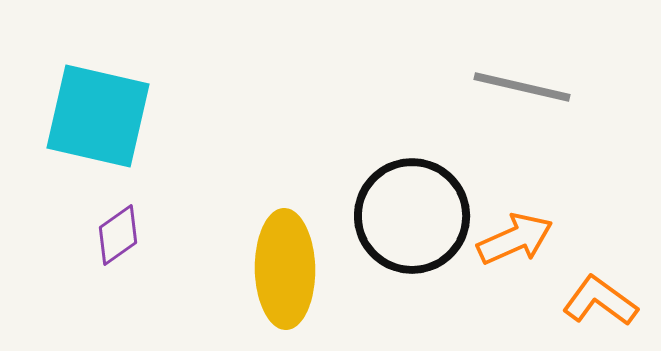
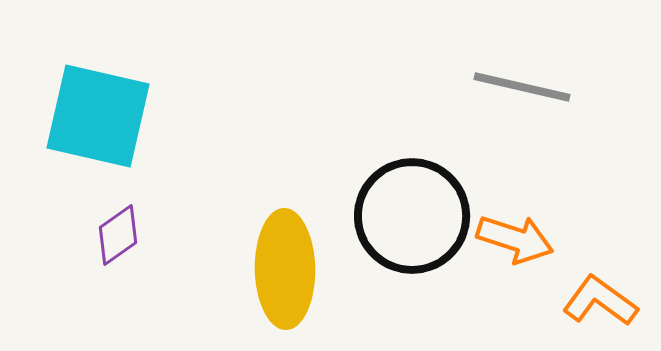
orange arrow: rotated 42 degrees clockwise
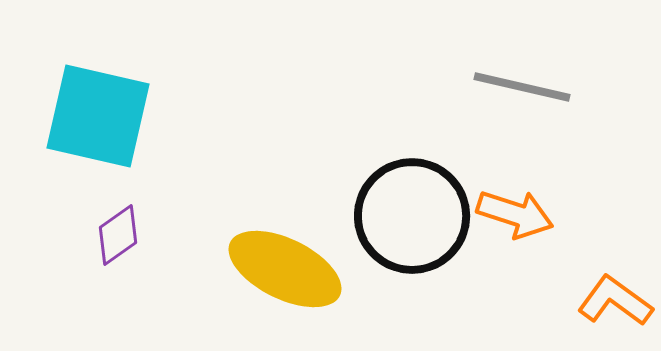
orange arrow: moved 25 px up
yellow ellipse: rotated 63 degrees counterclockwise
orange L-shape: moved 15 px right
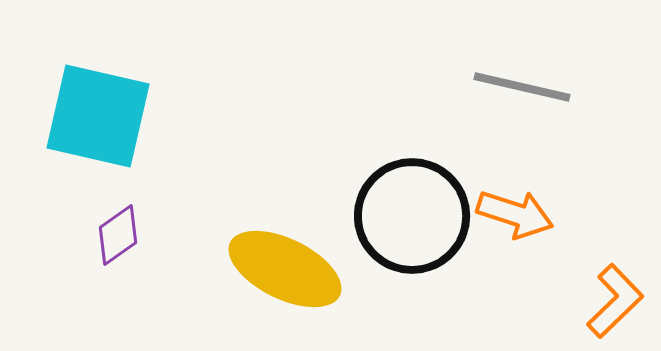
orange L-shape: rotated 100 degrees clockwise
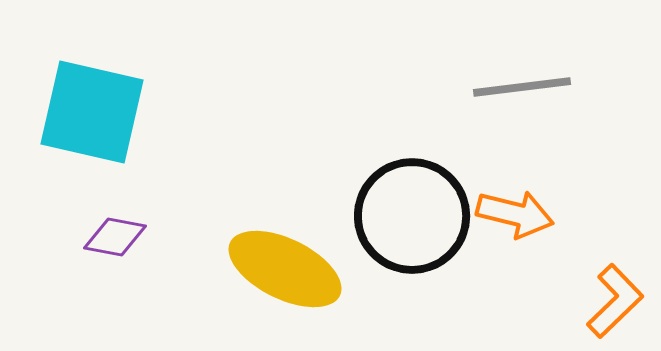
gray line: rotated 20 degrees counterclockwise
cyan square: moved 6 px left, 4 px up
orange arrow: rotated 4 degrees counterclockwise
purple diamond: moved 3 px left, 2 px down; rotated 46 degrees clockwise
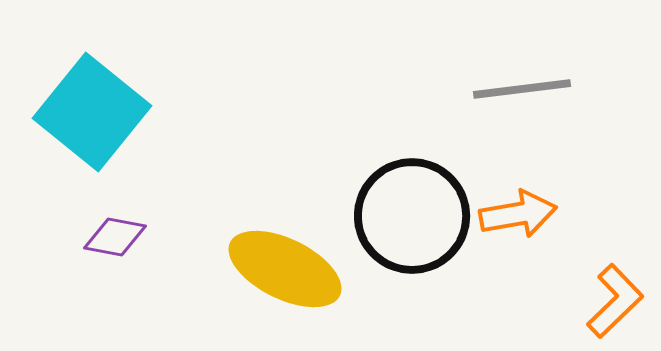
gray line: moved 2 px down
cyan square: rotated 26 degrees clockwise
orange arrow: moved 3 px right; rotated 24 degrees counterclockwise
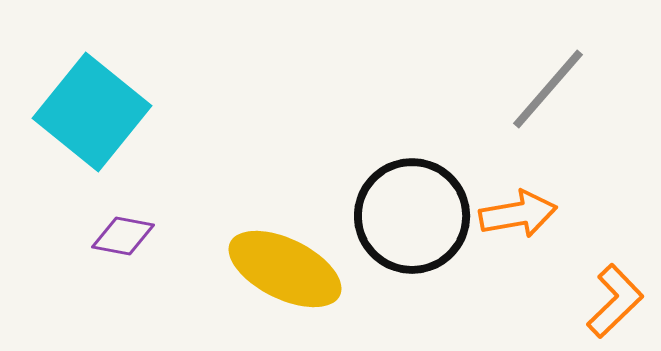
gray line: moved 26 px right; rotated 42 degrees counterclockwise
purple diamond: moved 8 px right, 1 px up
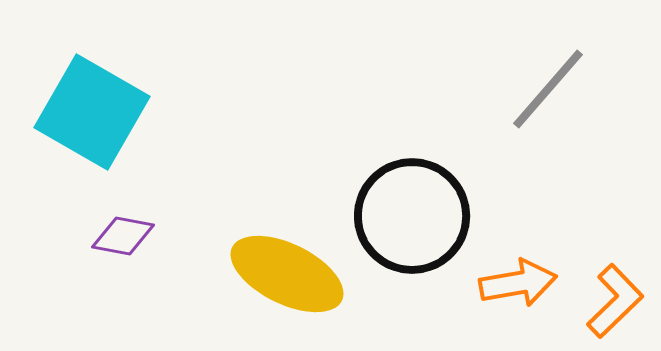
cyan square: rotated 9 degrees counterclockwise
orange arrow: moved 69 px down
yellow ellipse: moved 2 px right, 5 px down
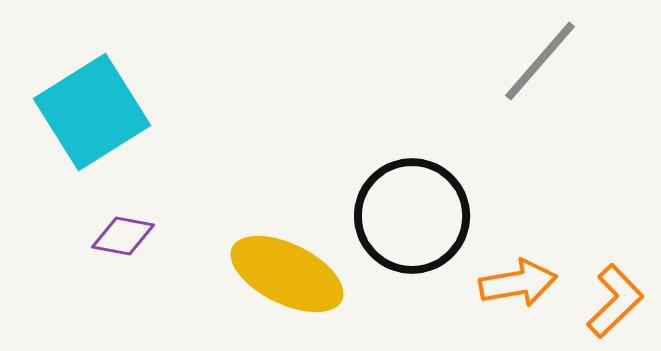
gray line: moved 8 px left, 28 px up
cyan square: rotated 28 degrees clockwise
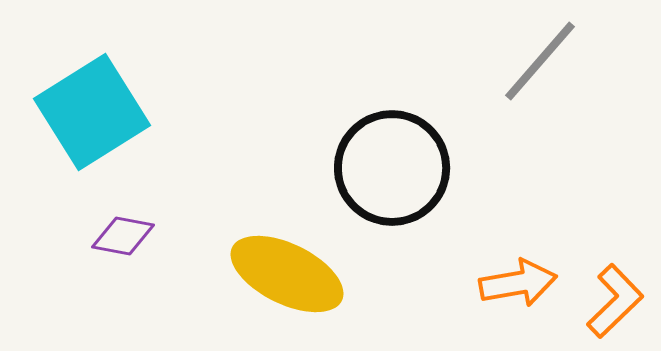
black circle: moved 20 px left, 48 px up
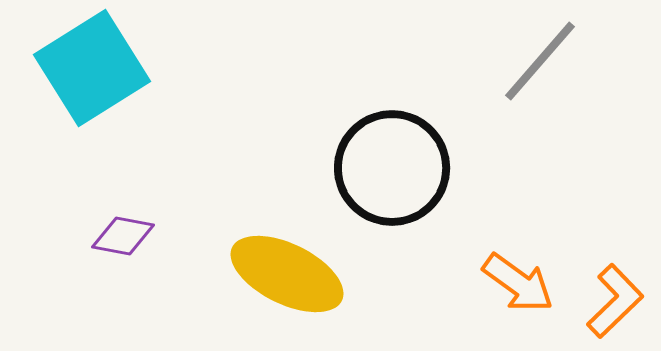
cyan square: moved 44 px up
orange arrow: rotated 46 degrees clockwise
